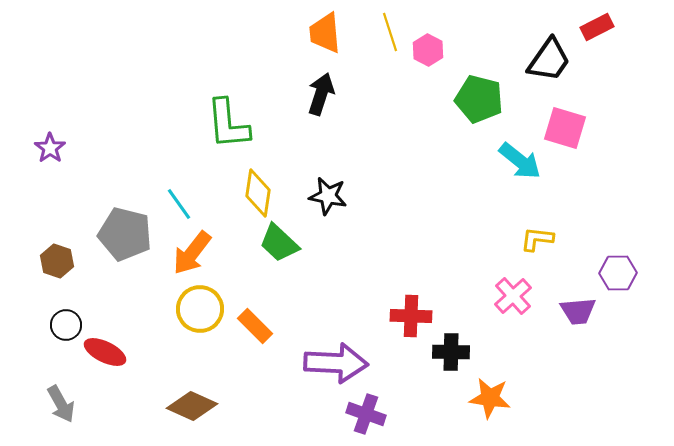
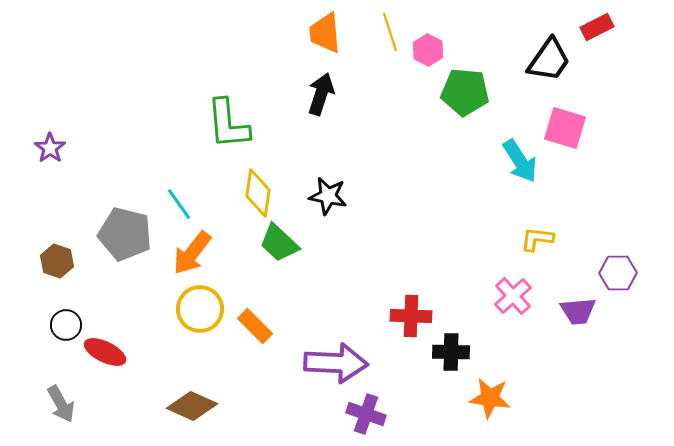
green pentagon: moved 14 px left, 7 px up; rotated 9 degrees counterclockwise
cyan arrow: rotated 18 degrees clockwise
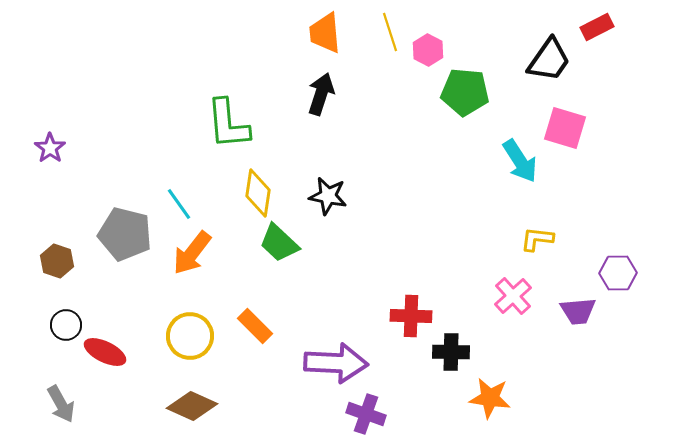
yellow circle: moved 10 px left, 27 px down
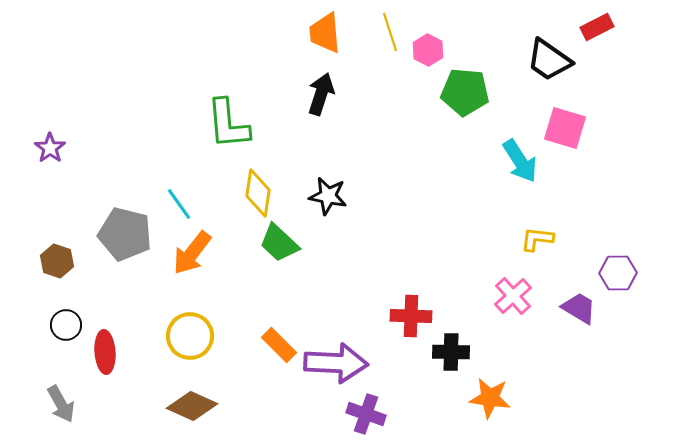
black trapezoid: rotated 90 degrees clockwise
purple trapezoid: moved 1 px right, 3 px up; rotated 144 degrees counterclockwise
orange rectangle: moved 24 px right, 19 px down
red ellipse: rotated 60 degrees clockwise
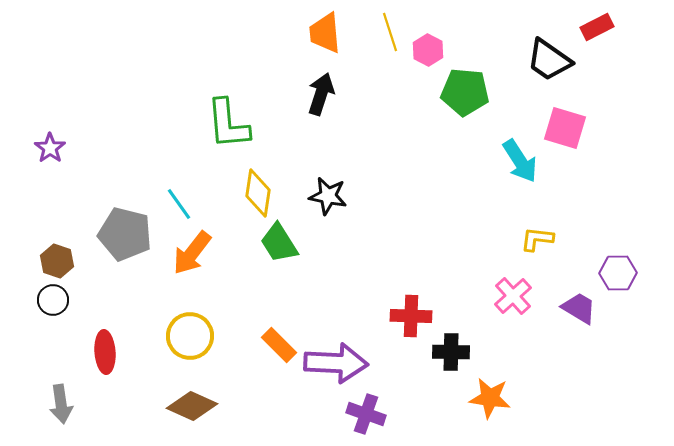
green trapezoid: rotated 15 degrees clockwise
black circle: moved 13 px left, 25 px up
gray arrow: rotated 21 degrees clockwise
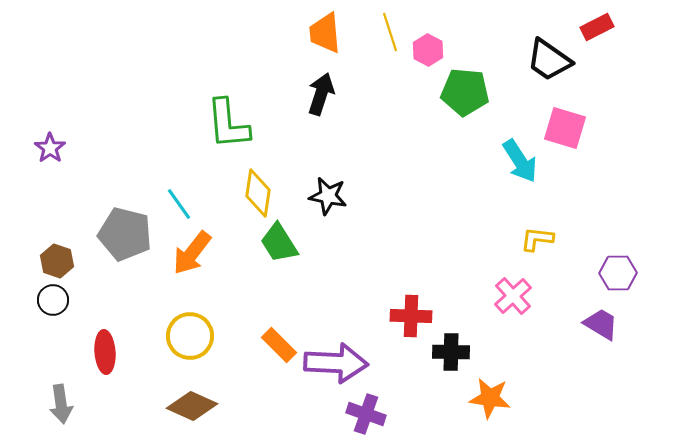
purple trapezoid: moved 22 px right, 16 px down
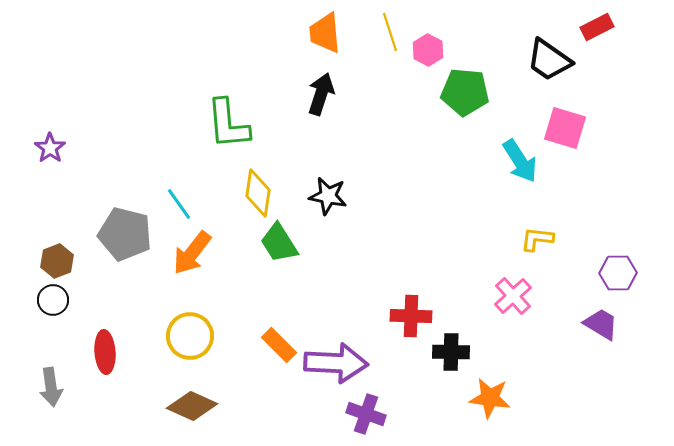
brown hexagon: rotated 20 degrees clockwise
gray arrow: moved 10 px left, 17 px up
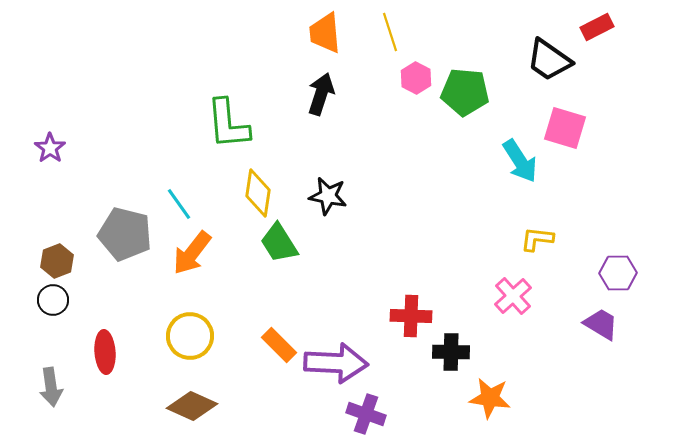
pink hexagon: moved 12 px left, 28 px down
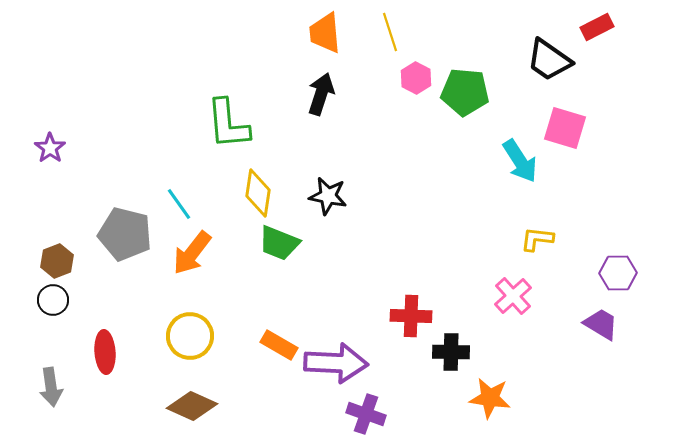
green trapezoid: rotated 36 degrees counterclockwise
orange rectangle: rotated 15 degrees counterclockwise
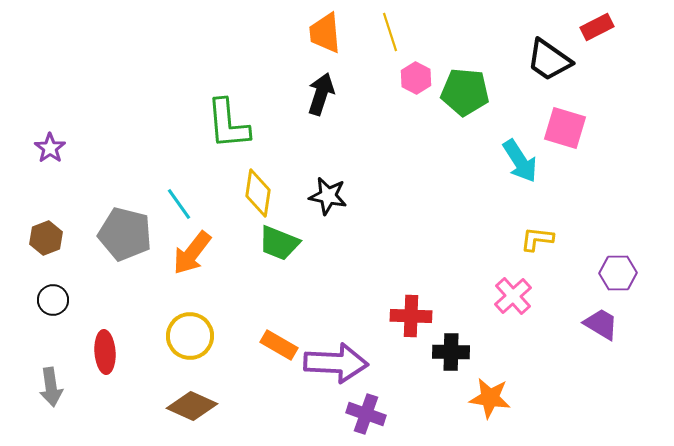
brown hexagon: moved 11 px left, 23 px up
